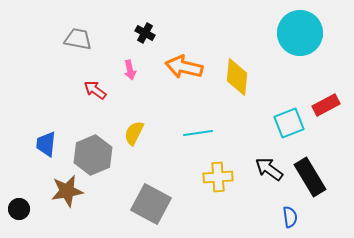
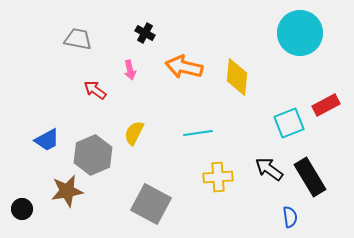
blue trapezoid: moved 1 px right, 4 px up; rotated 124 degrees counterclockwise
black circle: moved 3 px right
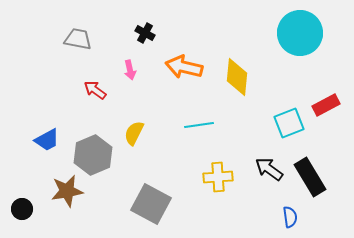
cyan line: moved 1 px right, 8 px up
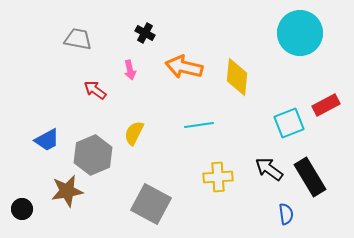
blue semicircle: moved 4 px left, 3 px up
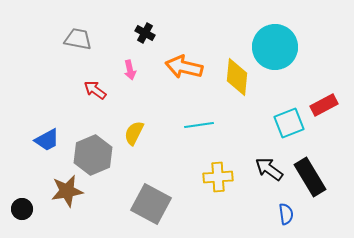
cyan circle: moved 25 px left, 14 px down
red rectangle: moved 2 px left
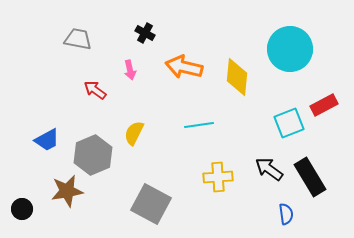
cyan circle: moved 15 px right, 2 px down
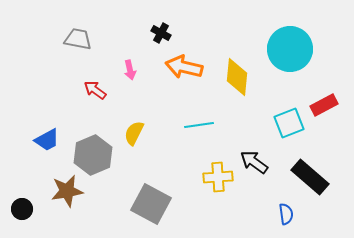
black cross: moved 16 px right
black arrow: moved 15 px left, 7 px up
black rectangle: rotated 18 degrees counterclockwise
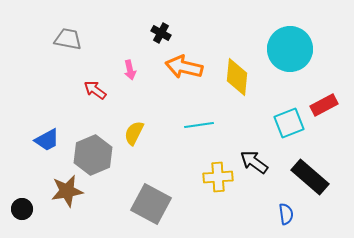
gray trapezoid: moved 10 px left
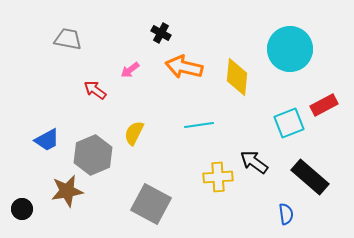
pink arrow: rotated 66 degrees clockwise
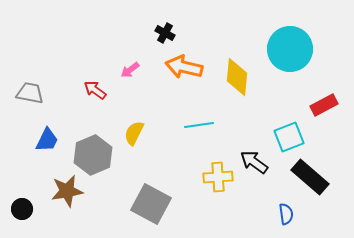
black cross: moved 4 px right
gray trapezoid: moved 38 px left, 54 px down
cyan square: moved 14 px down
blue trapezoid: rotated 36 degrees counterclockwise
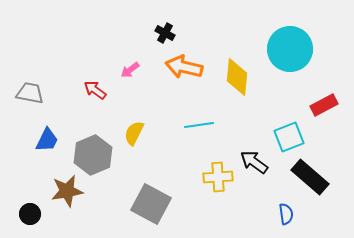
black circle: moved 8 px right, 5 px down
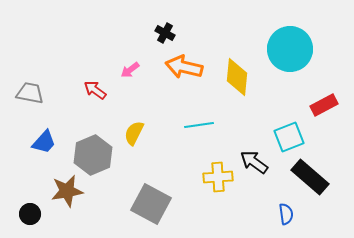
blue trapezoid: moved 3 px left, 2 px down; rotated 16 degrees clockwise
